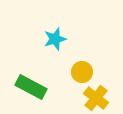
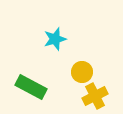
yellow cross: moved 1 px left, 2 px up; rotated 25 degrees clockwise
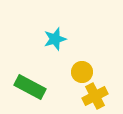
green rectangle: moved 1 px left
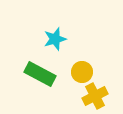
green rectangle: moved 10 px right, 13 px up
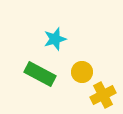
yellow cross: moved 8 px right, 1 px up
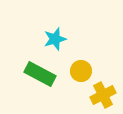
yellow circle: moved 1 px left, 1 px up
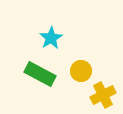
cyan star: moved 4 px left, 1 px up; rotated 15 degrees counterclockwise
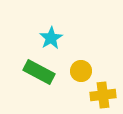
green rectangle: moved 1 px left, 2 px up
yellow cross: rotated 20 degrees clockwise
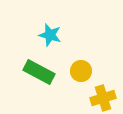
cyan star: moved 1 px left, 3 px up; rotated 25 degrees counterclockwise
yellow cross: moved 3 px down; rotated 10 degrees counterclockwise
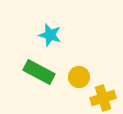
yellow circle: moved 2 px left, 6 px down
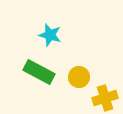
yellow cross: moved 2 px right
